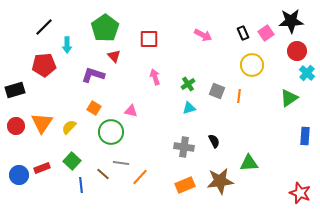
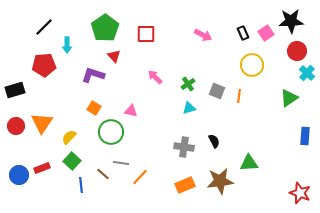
red square at (149, 39): moved 3 px left, 5 px up
pink arrow at (155, 77): rotated 28 degrees counterclockwise
yellow semicircle at (69, 127): moved 10 px down
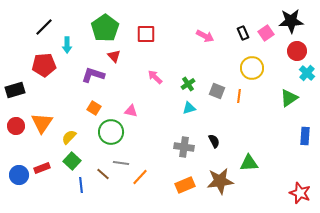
pink arrow at (203, 35): moved 2 px right, 1 px down
yellow circle at (252, 65): moved 3 px down
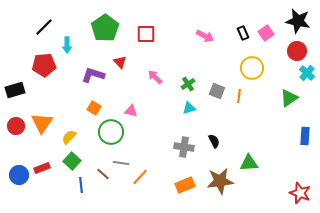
black star at (291, 21): moved 7 px right; rotated 15 degrees clockwise
red triangle at (114, 56): moved 6 px right, 6 px down
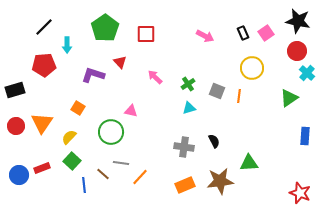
orange square at (94, 108): moved 16 px left
blue line at (81, 185): moved 3 px right
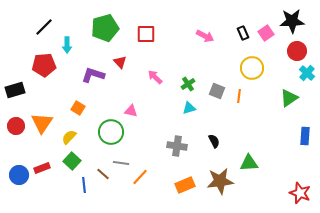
black star at (298, 21): moved 6 px left; rotated 15 degrees counterclockwise
green pentagon at (105, 28): rotated 20 degrees clockwise
gray cross at (184, 147): moved 7 px left, 1 px up
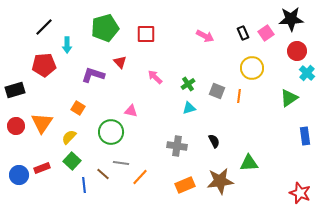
black star at (292, 21): moved 1 px left, 2 px up
blue rectangle at (305, 136): rotated 12 degrees counterclockwise
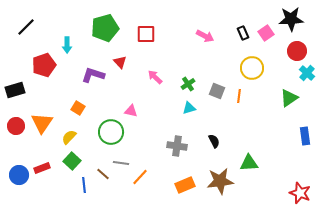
black line at (44, 27): moved 18 px left
red pentagon at (44, 65): rotated 15 degrees counterclockwise
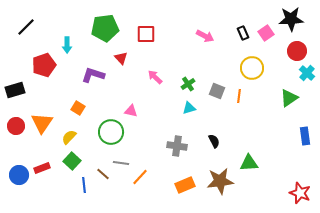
green pentagon at (105, 28): rotated 8 degrees clockwise
red triangle at (120, 62): moved 1 px right, 4 px up
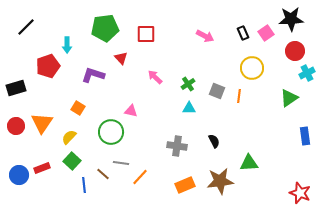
red circle at (297, 51): moved 2 px left
red pentagon at (44, 65): moved 4 px right, 1 px down
cyan cross at (307, 73): rotated 21 degrees clockwise
black rectangle at (15, 90): moved 1 px right, 2 px up
cyan triangle at (189, 108): rotated 16 degrees clockwise
